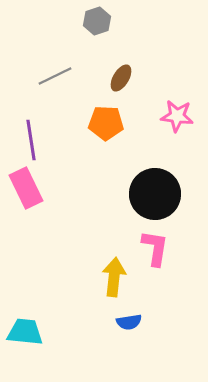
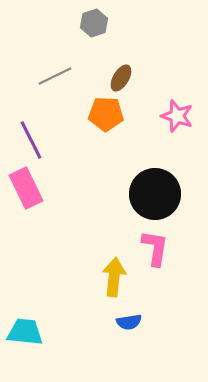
gray hexagon: moved 3 px left, 2 px down
pink star: rotated 12 degrees clockwise
orange pentagon: moved 9 px up
purple line: rotated 18 degrees counterclockwise
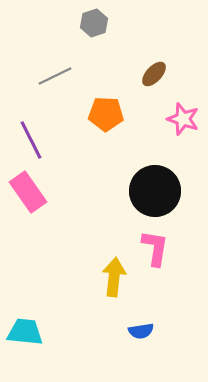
brown ellipse: moved 33 px right, 4 px up; rotated 12 degrees clockwise
pink star: moved 6 px right, 3 px down
pink rectangle: moved 2 px right, 4 px down; rotated 9 degrees counterclockwise
black circle: moved 3 px up
blue semicircle: moved 12 px right, 9 px down
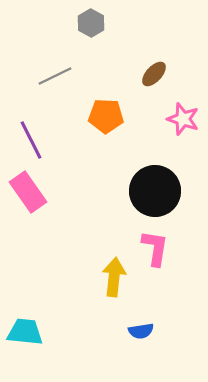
gray hexagon: moved 3 px left; rotated 12 degrees counterclockwise
orange pentagon: moved 2 px down
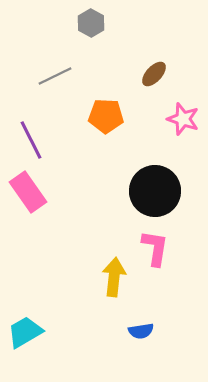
cyan trapezoid: rotated 36 degrees counterclockwise
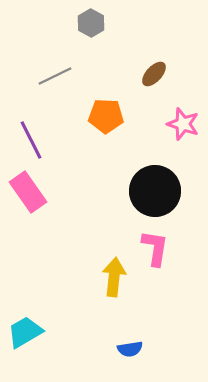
pink star: moved 5 px down
blue semicircle: moved 11 px left, 18 px down
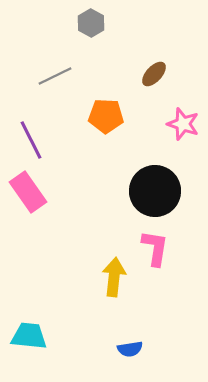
cyan trapezoid: moved 4 px right, 4 px down; rotated 36 degrees clockwise
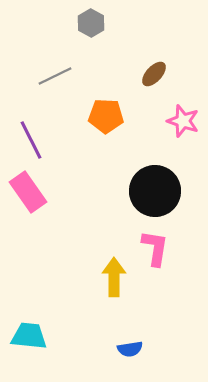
pink star: moved 3 px up
yellow arrow: rotated 6 degrees counterclockwise
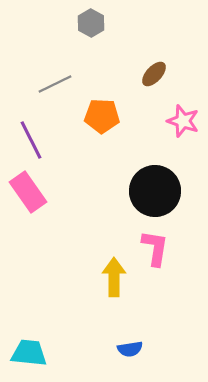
gray line: moved 8 px down
orange pentagon: moved 4 px left
cyan trapezoid: moved 17 px down
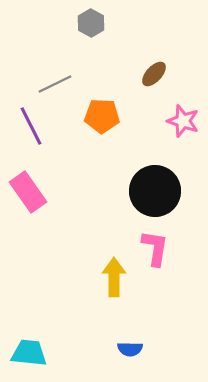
purple line: moved 14 px up
blue semicircle: rotated 10 degrees clockwise
